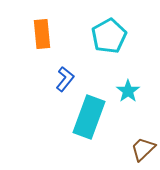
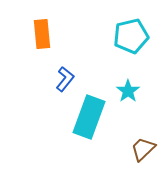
cyan pentagon: moved 22 px right; rotated 16 degrees clockwise
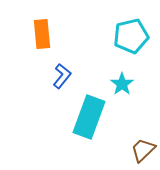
blue L-shape: moved 3 px left, 3 px up
cyan star: moved 6 px left, 7 px up
brown trapezoid: moved 1 px down
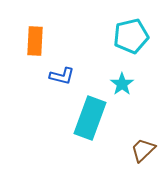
orange rectangle: moved 7 px left, 7 px down; rotated 8 degrees clockwise
blue L-shape: rotated 65 degrees clockwise
cyan rectangle: moved 1 px right, 1 px down
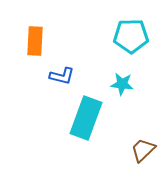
cyan pentagon: rotated 12 degrees clockwise
cyan star: rotated 30 degrees counterclockwise
cyan rectangle: moved 4 px left
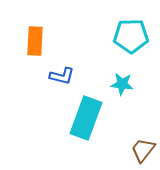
brown trapezoid: rotated 8 degrees counterclockwise
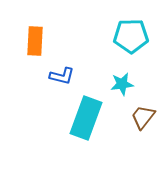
cyan star: rotated 15 degrees counterclockwise
brown trapezoid: moved 33 px up
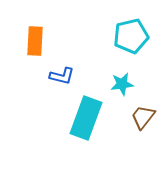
cyan pentagon: rotated 12 degrees counterclockwise
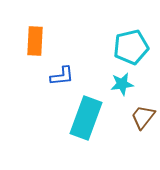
cyan pentagon: moved 11 px down
blue L-shape: rotated 20 degrees counterclockwise
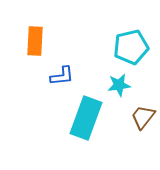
cyan star: moved 3 px left, 1 px down
